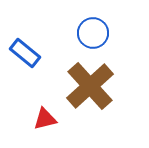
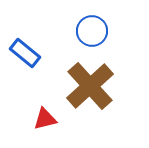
blue circle: moved 1 px left, 2 px up
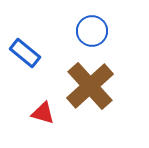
red triangle: moved 2 px left, 6 px up; rotated 30 degrees clockwise
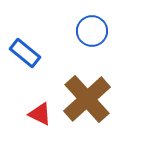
brown cross: moved 3 px left, 13 px down
red triangle: moved 3 px left, 1 px down; rotated 10 degrees clockwise
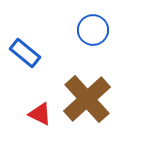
blue circle: moved 1 px right, 1 px up
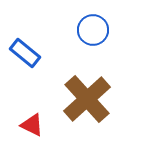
red triangle: moved 8 px left, 11 px down
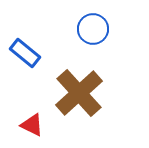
blue circle: moved 1 px up
brown cross: moved 8 px left, 6 px up
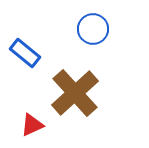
brown cross: moved 4 px left
red triangle: rotated 50 degrees counterclockwise
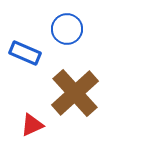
blue circle: moved 26 px left
blue rectangle: rotated 16 degrees counterclockwise
